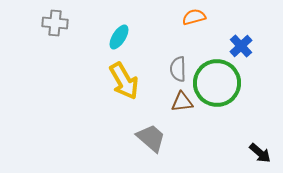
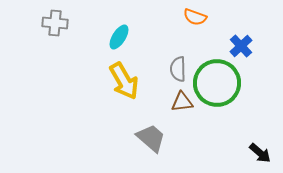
orange semicircle: moved 1 px right; rotated 145 degrees counterclockwise
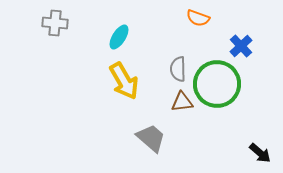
orange semicircle: moved 3 px right, 1 px down
green circle: moved 1 px down
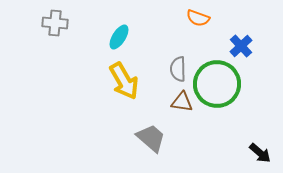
brown triangle: rotated 15 degrees clockwise
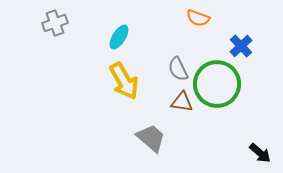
gray cross: rotated 25 degrees counterclockwise
gray semicircle: rotated 25 degrees counterclockwise
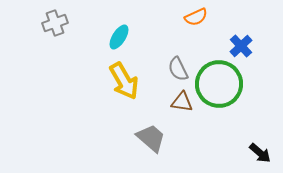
orange semicircle: moved 2 px left, 1 px up; rotated 45 degrees counterclockwise
green circle: moved 2 px right
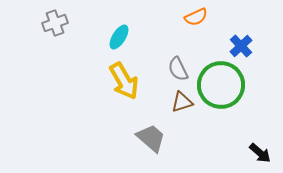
green circle: moved 2 px right, 1 px down
brown triangle: rotated 25 degrees counterclockwise
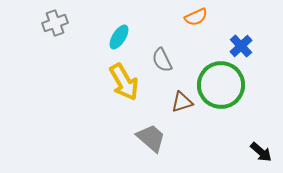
gray semicircle: moved 16 px left, 9 px up
yellow arrow: moved 1 px down
black arrow: moved 1 px right, 1 px up
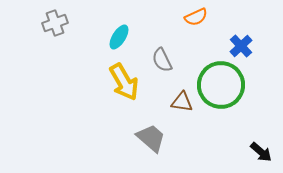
brown triangle: rotated 25 degrees clockwise
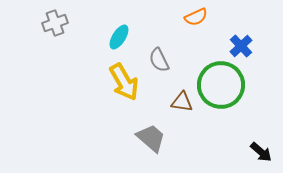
gray semicircle: moved 3 px left
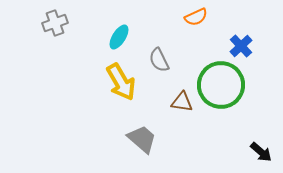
yellow arrow: moved 3 px left
gray trapezoid: moved 9 px left, 1 px down
